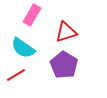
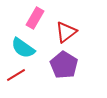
pink rectangle: moved 3 px right, 3 px down
red triangle: rotated 20 degrees counterclockwise
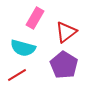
cyan semicircle: rotated 20 degrees counterclockwise
red line: moved 1 px right
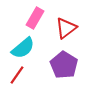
red triangle: moved 4 px up
cyan semicircle: rotated 55 degrees counterclockwise
red line: rotated 24 degrees counterclockwise
